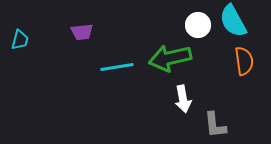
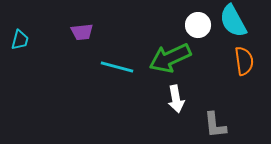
green arrow: rotated 12 degrees counterclockwise
cyan line: rotated 24 degrees clockwise
white arrow: moved 7 px left
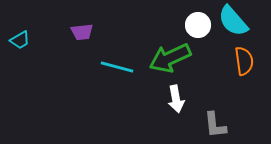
cyan semicircle: rotated 12 degrees counterclockwise
cyan trapezoid: rotated 45 degrees clockwise
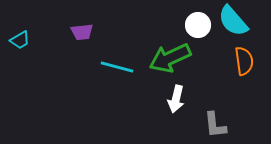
white arrow: rotated 24 degrees clockwise
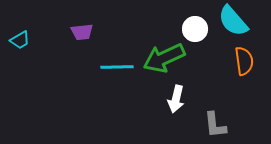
white circle: moved 3 px left, 4 px down
green arrow: moved 6 px left
cyan line: rotated 16 degrees counterclockwise
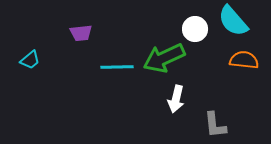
purple trapezoid: moved 1 px left, 1 px down
cyan trapezoid: moved 10 px right, 20 px down; rotated 10 degrees counterclockwise
orange semicircle: moved 1 px up; rotated 76 degrees counterclockwise
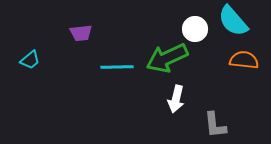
green arrow: moved 3 px right
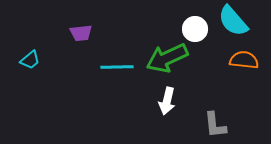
white arrow: moved 9 px left, 2 px down
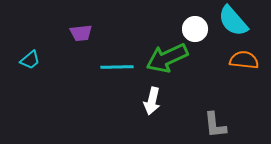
white arrow: moved 15 px left
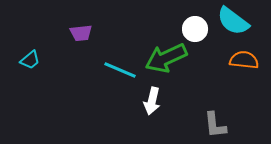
cyan semicircle: rotated 12 degrees counterclockwise
green arrow: moved 1 px left
cyan line: moved 3 px right, 3 px down; rotated 24 degrees clockwise
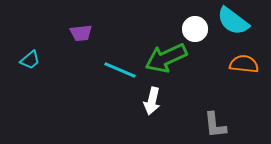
orange semicircle: moved 4 px down
